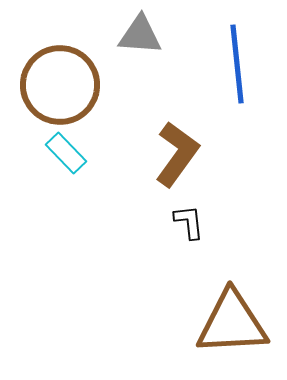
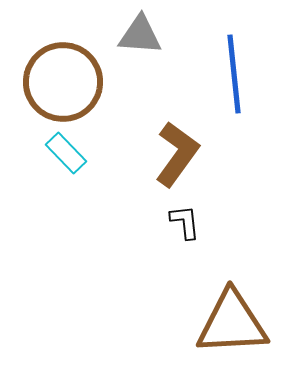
blue line: moved 3 px left, 10 px down
brown circle: moved 3 px right, 3 px up
black L-shape: moved 4 px left
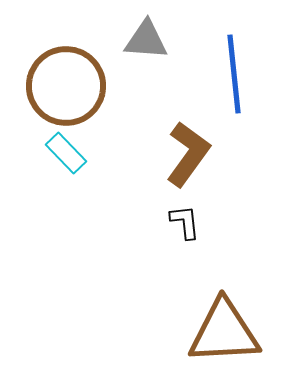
gray triangle: moved 6 px right, 5 px down
brown circle: moved 3 px right, 4 px down
brown L-shape: moved 11 px right
brown triangle: moved 8 px left, 9 px down
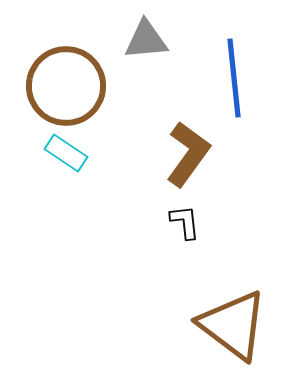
gray triangle: rotated 9 degrees counterclockwise
blue line: moved 4 px down
cyan rectangle: rotated 12 degrees counterclockwise
brown triangle: moved 9 px right, 7 px up; rotated 40 degrees clockwise
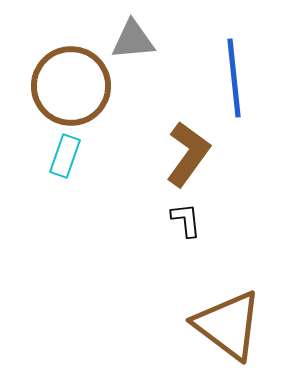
gray triangle: moved 13 px left
brown circle: moved 5 px right
cyan rectangle: moved 1 px left, 3 px down; rotated 75 degrees clockwise
black L-shape: moved 1 px right, 2 px up
brown triangle: moved 5 px left
